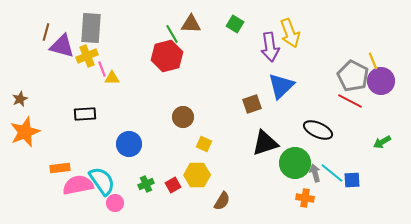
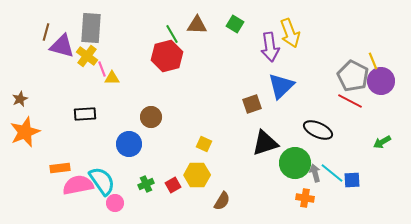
brown triangle: moved 6 px right, 1 px down
yellow cross: rotated 30 degrees counterclockwise
brown circle: moved 32 px left
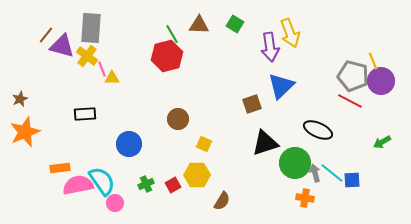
brown triangle: moved 2 px right
brown line: moved 3 px down; rotated 24 degrees clockwise
gray pentagon: rotated 12 degrees counterclockwise
brown circle: moved 27 px right, 2 px down
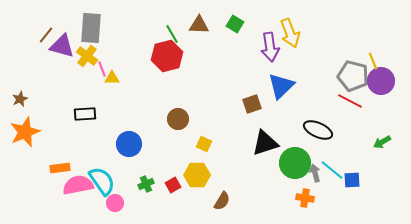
cyan line: moved 3 px up
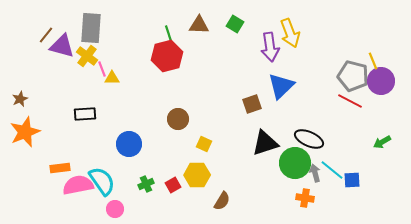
green line: moved 3 px left, 1 px down; rotated 12 degrees clockwise
black ellipse: moved 9 px left, 9 px down
pink circle: moved 6 px down
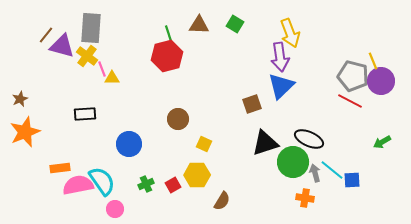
purple arrow: moved 10 px right, 10 px down
green circle: moved 2 px left, 1 px up
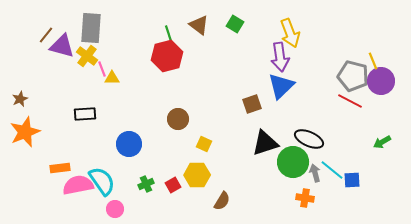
brown triangle: rotated 35 degrees clockwise
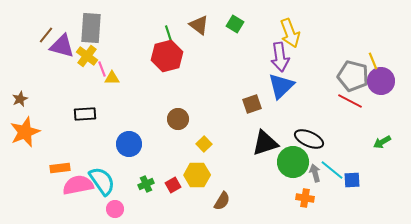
yellow square: rotated 21 degrees clockwise
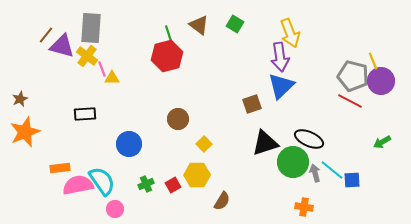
orange cross: moved 1 px left, 9 px down
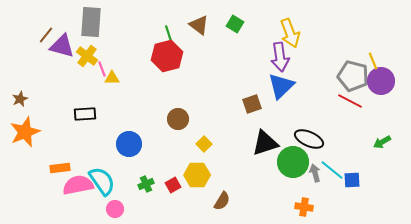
gray rectangle: moved 6 px up
